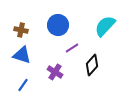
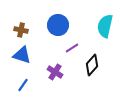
cyan semicircle: rotated 30 degrees counterclockwise
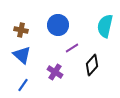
blue triangle: rotated 24 degrees clockwise
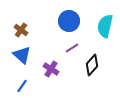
blue circle: moved 11 px right, 4 px up
brown cross: rotated 24 degrees clockwise
purple cross: moved 4 px left, 3 px up
blue line: moved 1 px left, 1 px down
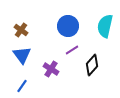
blue circle: moved 1 px left, 5 px down
purple line: moved 2 px down
blue triangle: rotated 12 degrees clockwise
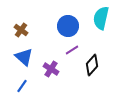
cyan semicircle: moved 4 px left, 8 px up
blue triangle: moved 2 px right, 2 px down; rotated 12 degrees counterclockwise
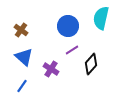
black diamond: moved 1 px left, 1 px up
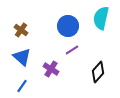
blue triangle: moved 2 px left
black diamond: moved 7 px right, 8 px down
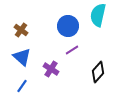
cyan semicircle: moved 3 px left, 3 px up
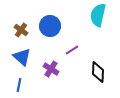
blue circle: moved 18 px left
black diamond: rotated 40 degrees counterclockwise
blue line: moved 3 px left, 1 px up; rotated 24 degrees counterclockwise
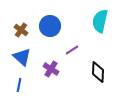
cyan semicircle: moved 2 px right, 6 px down
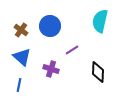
purple cross: rotated 14 degrees counterclockwise
